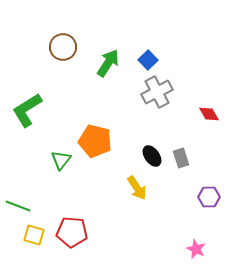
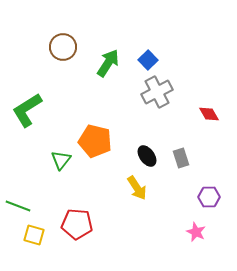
black ellipse: moved 5 px left
red pentagon: moved 5 px right, 8 px up
pink star: moved 17 px up
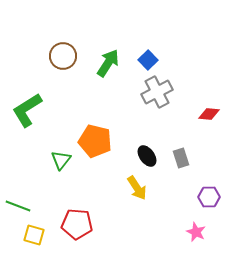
brown circle: moved 9 px down
red diamond: rotated 55 degrees counterclockwise
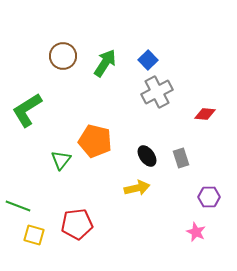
green arrow: moved 3 px left
red diamond: moved 4 px left
yellow arrow: rotated 70 degrees counterclockwise
red pentagon: rotated 12 degrees counterclockwise
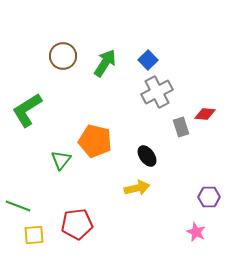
gray rectangle: moved 31 px up
yellow square: rotated 20 degrees counterclockwise
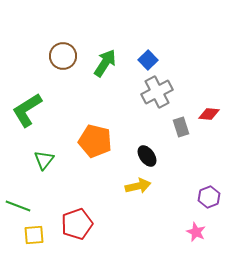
red diamond: moved 4 px right
green triangle: moved 17 px left
yellow arrow: moved 1 px right, 2 px up
purple hexagon: rotated 20 degrees counterclockwise
red pentagon: rotated 12 degrees counterclockwise
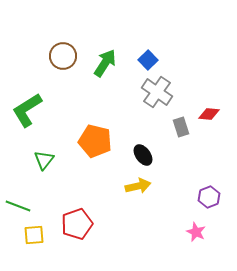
gray cross: rotated 28 degrees counterclockwise
black ellipse: moved 4 px left, 1 px up
